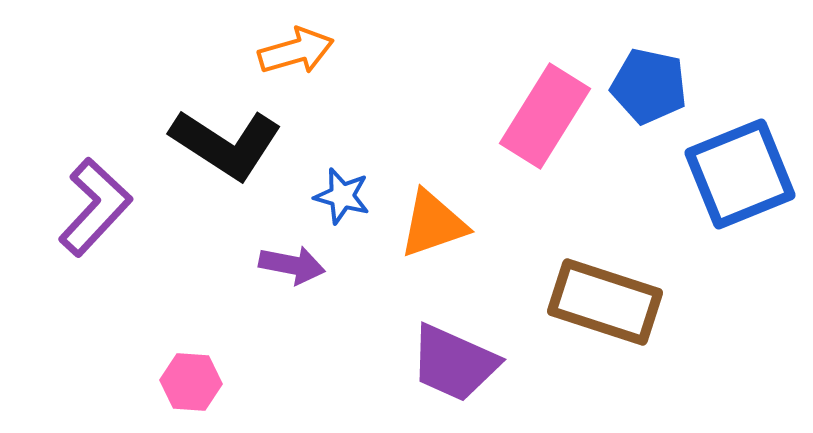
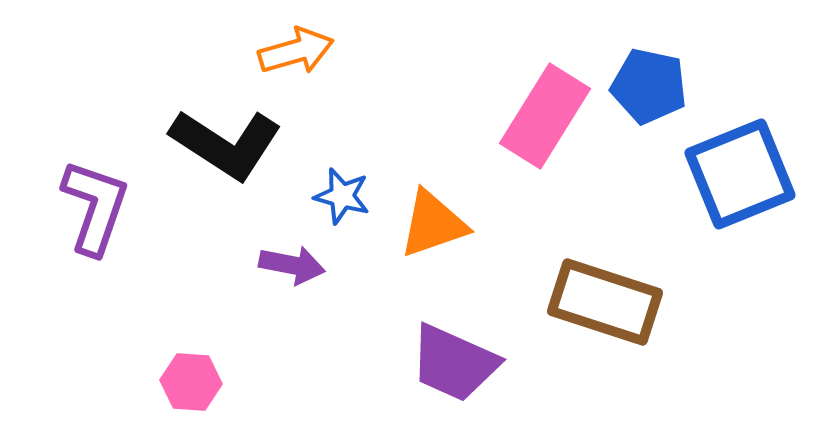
purple L-shape: rotated 24 degrees counterclockwise
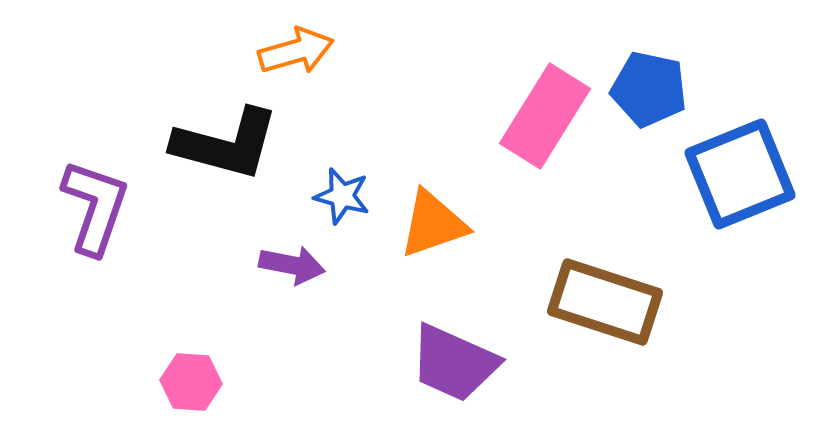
blue pentagon: moved 3 px down
black L-shape: rotated 18 degrees counterclockwise
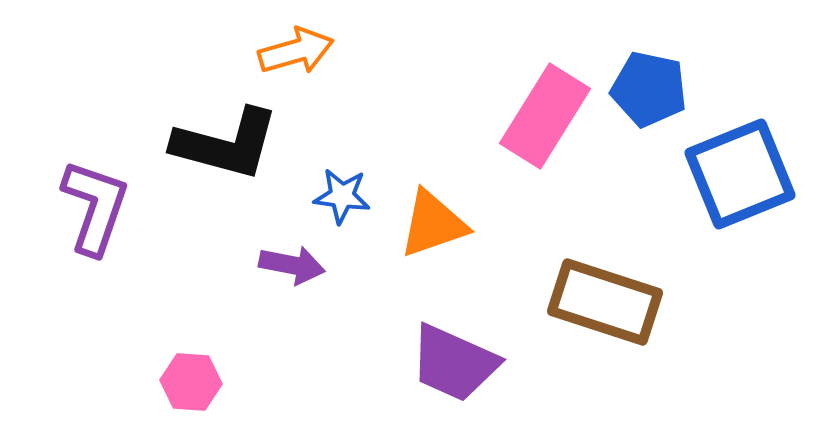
blue star: rotated 8 degrees counterclockwise
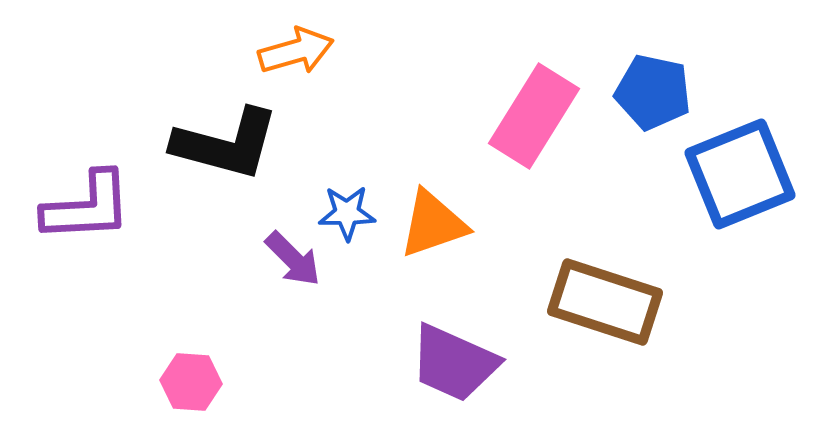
blue pentagon: moved 4 px right, 3 px down
pink rectangle: moved 11 px left
blue star: moved 5 px right, 17 px down; rotated 8 degrees counterclockwise
purple L-shape: moved 8 px left; rotated 68 degrees clockwise
purple arrow: moved 1 px right, 6 px up; rotated 34 degrees clockwise
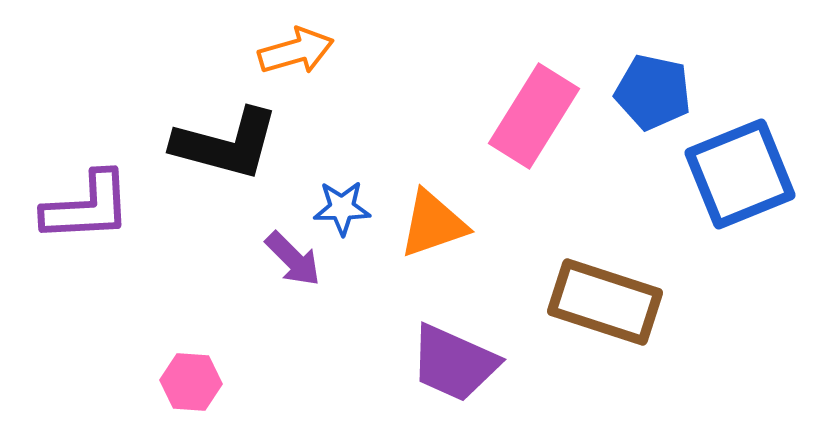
blue star: moved 5 px left, 5 px up
